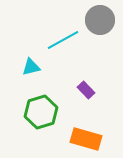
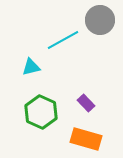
purple rectangle: moved 13 px down
green hexagon: rotated 20 degrees counterclockwise
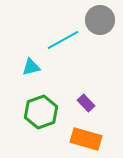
green hexagon: rotated 16 degrees clockwise
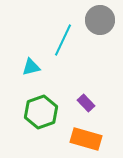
cyan line: rotated 36 degrees counterclockwise
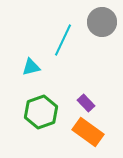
gray circle: moved 2 px right, 2 px down
orange rectangle: moved 2 px right, 7 px up; rotated 20 degrees clockwise
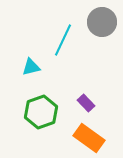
orange rectangle: moved 1 px right, 6 px down
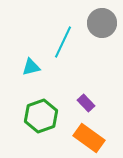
gray circle: moved 1 px down
cyan line: moved 2 px down
green hexagon: moved 4 px down
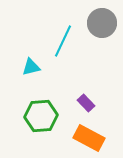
cyan line: moved 1 px up
green hexagon: rotated 16 degrees clockwise
orange rectangle: rotated 8 degrees counterclockwise
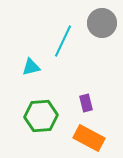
purple rectangle: rotated 30 degrees clockwise
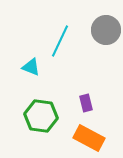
gray circle: moved 4 px right, 7 px down
cyan line: moved 3 px left
cyan triangle: rotated 36 degrees clockwise
green hexagon: rotated 12 degrees clockwise
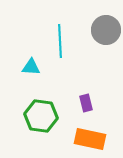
cyan line: rotated 28 degrees counterclockwise
cyan triangle: rotated 18 degrees counterclockwise
orange rectangle: moved 1 px right, 1 px down; rotated 16 degrees counterclockwise
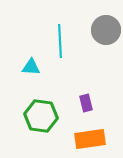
orange rectangle: rotated 20 degrees counterclockwise
